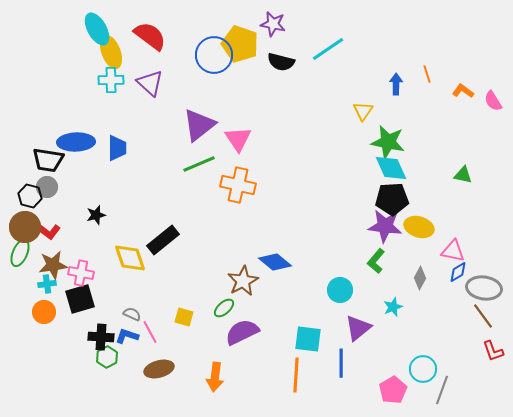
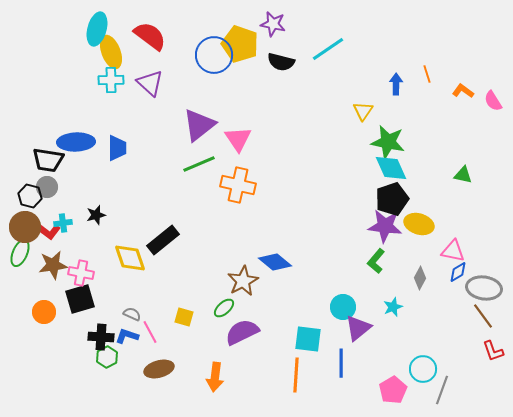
cyan ellipse at (97, 29): rotated 44 degrees clockwise
black pentagon at (392, 199): rotated 16 degrees counterclockwise
yellow ellipse at (419, 227): moved 3 px up
cyan cross at (47, 284): moved 16 px right, 61 px up
cyan circle at (340, 290): moved 3 px right, 17 px down
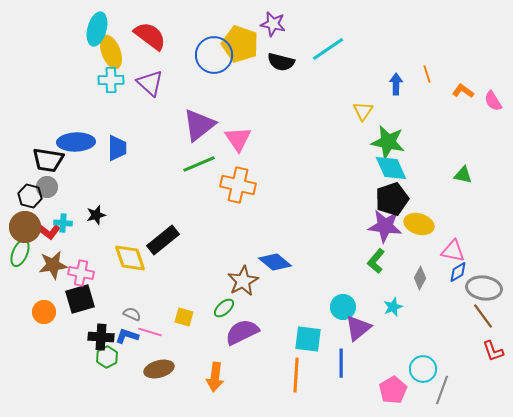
cyan cross at (63, 223): rotated 12 degrees clockwise
pink line at (150, 332): rotated 45 degrees counterclockwise
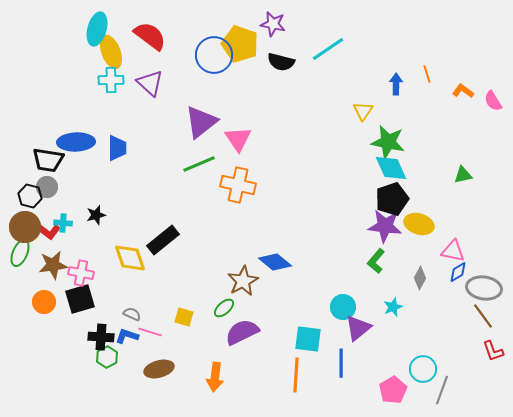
purple triangle at (199, 125): moved 2 px right, 3 px up
green triangle at (463, 175): rotated 24 degrees counterclockwise
orange circle at (44, 312): moved 10 px up
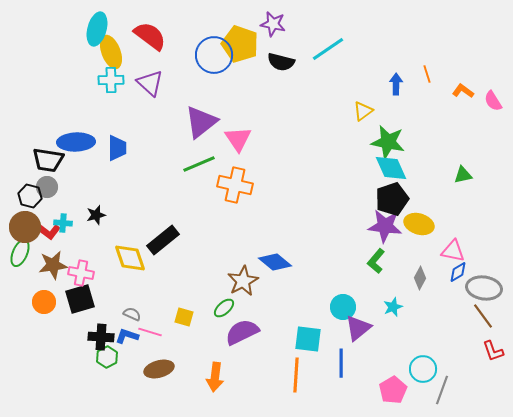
yellow triangle at (363, 111): rotated 20 degrees clockwise
orange cross at (238, 185): moved 3 px left
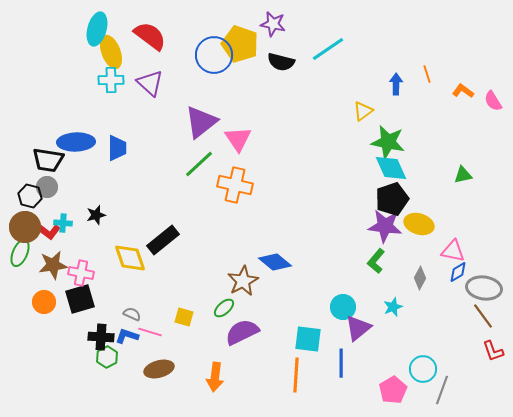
green line at (199, 164): rotated 20 degrees counterclockwise
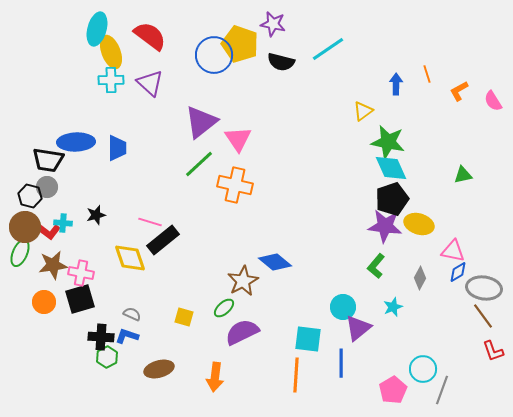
orange L-shape at (463, 91): moved 4 px left; rotated 65 degrees counterclockwise
green L-shape at (376, 261): moved 5 px down
pink line at (150, 332): moved 110 px up
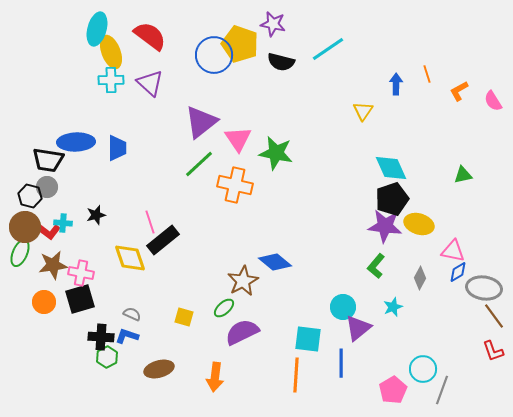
yellow triangle at (363, 111): rotated 20 degrees counterclockwise
green star at (388, 142): moved 112 px left, 11 px down
pink line at (150, 222): rotated 55 degrees clockwise
brown line at (483, 316): moved 11 px right
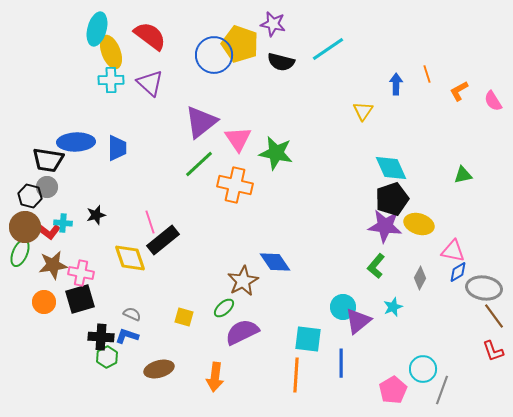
blue diamond at (275, 262): rotated 16 degrees clockwise
purple triangle at (358, 328): moved 7 px up
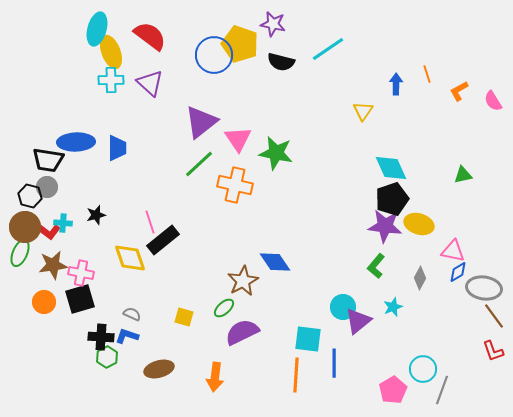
blue line at (341, 363): moved 7 px left
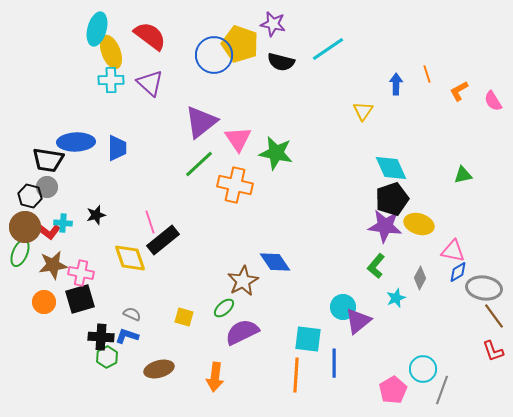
cyan star at (393, 307): moved 3 px right, 9 px up
